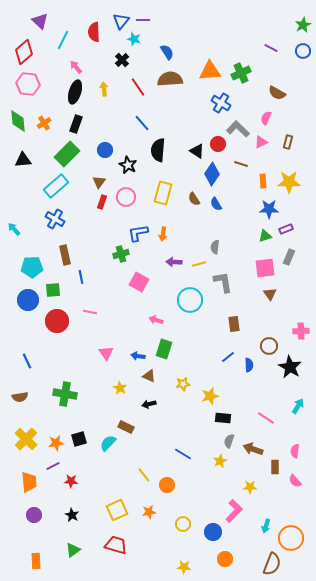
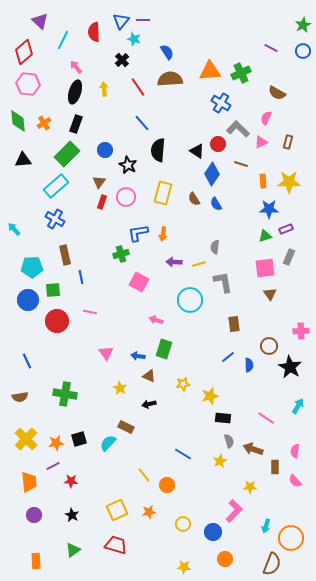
gray semicircle at (229, 441): rotated 144 degrees clockwise
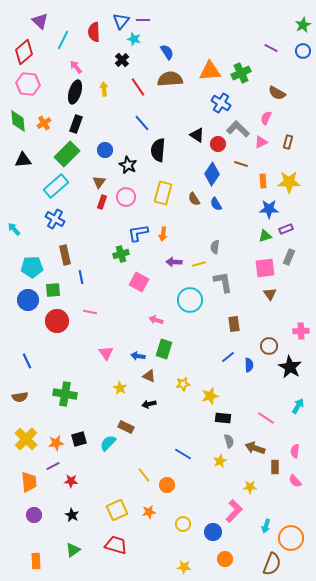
black triangle at (197, 151): moved 16 px up
brown arrow at (253, 449): moved 2 px right, 1 px up
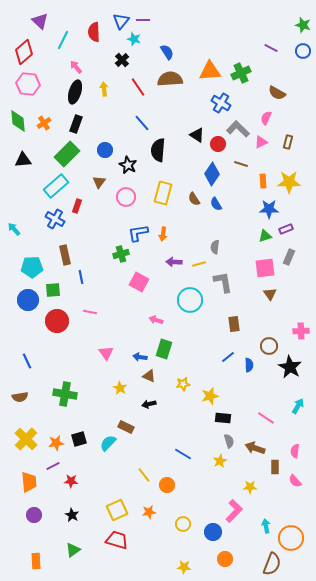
green star at (303, 25): rotated 28 degrees counterclockwise
red rectangle at (102, 202): moved 25 px left, 4 px down
blue arrow at (138, 356): moved 2 px right, 1 px down
cyan arrow at (266, 526): rotated 152 degrees clockwise
red trapezoid at (116, 545): moved 1 px right, 5 px up
